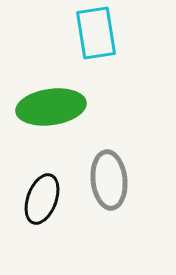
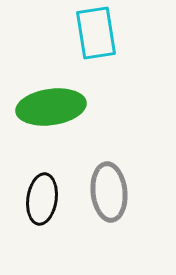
gray ellipse: moved 12 px down
black ellipse: rotated 12 degrees counterclockwise
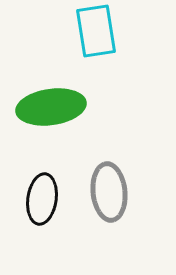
cyan rectangle: moved 2 px up
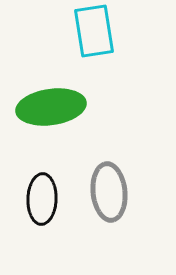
cyan rectangle: moved 2 px left
black ellipse: rotated 6 degrees counterclockwise
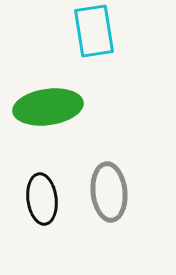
green ellipse: moved 3 px left
black ellipse: rotated 9 degrees counterclockwise
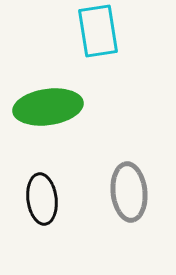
cyan rectangle: moved 4 px right
gray ellipse: moved 20 px right
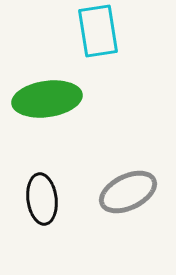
green ellipse: moved 1 px left, 8 px up
gray ellipse: moved 1 px left; rotated 70 degrees clockwise
